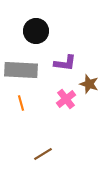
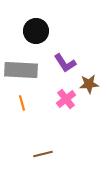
purple L-shape: rotated 50 degrees clockwise
brown star: rotated 24 degrees counterclockwise
orange line: moved 1 px right
brown line: rotated 18 degrees clockwise
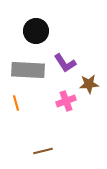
gray rectangle: moved 7 px right
pink cross: moved 2 px down; rotated 18 degrees clockwise
orange line: moved 6 px left
brown line: moved 3 px up
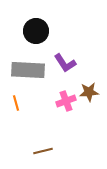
brown star: moved 8 px down
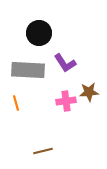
black circle: moved 3 px right, 2 px down
pink cross: rotated 12 degrees clockwise
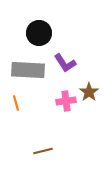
brown star: rotated 30 degrees counterclockwise
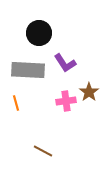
brown line: rotated 42 degrees clockwise
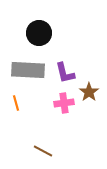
purple L-shape: moved 10 px down; rotated 20 degrees clockwise
pink cross: moved 2 px left, 2 px down
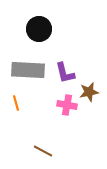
black circle: moved 4 px up
brown star: rotated 24 degrees clockwise
pink cross: moved 3 px right, 2 px down; rotated 18 degrees clockwise
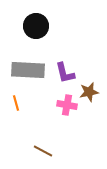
black circle: moved 3 px left, 3 px up
